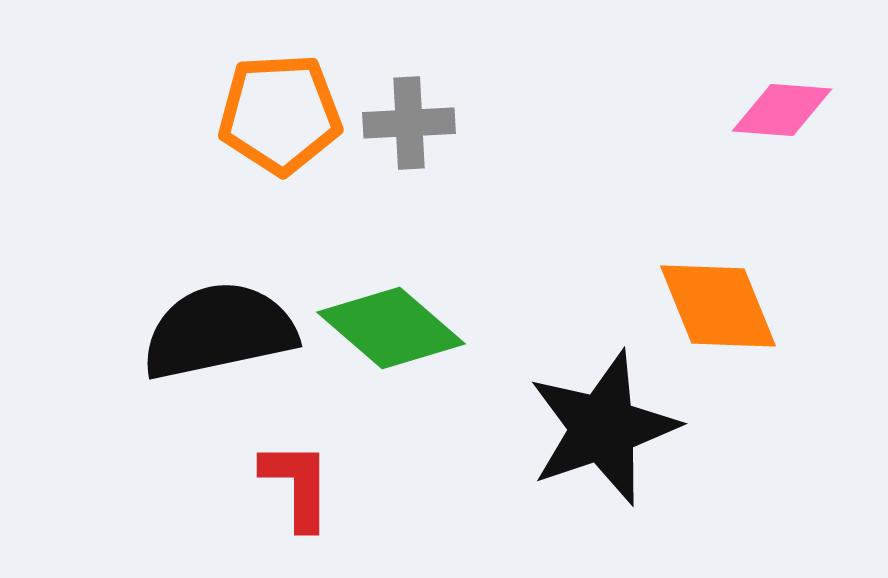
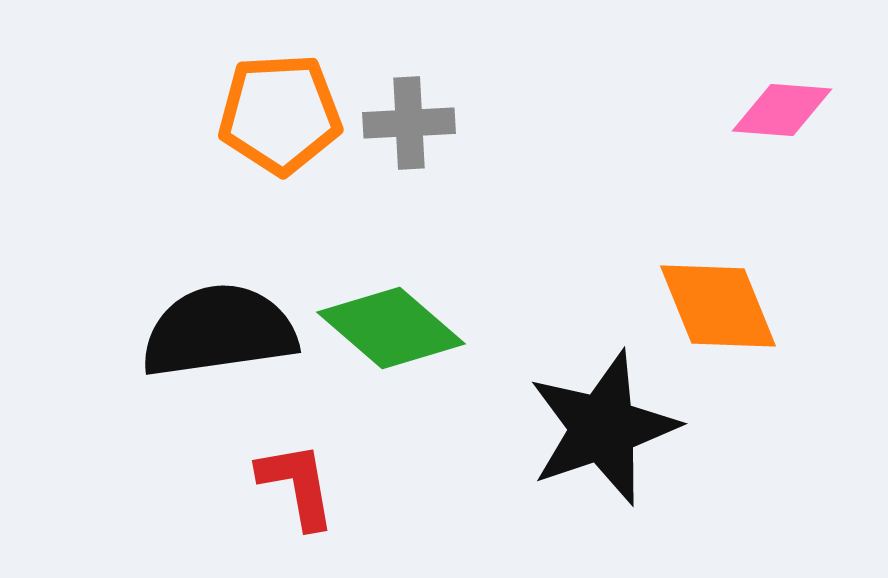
black semicircle: rotated 4 degrees clockwise
red L-shape: rotated 10 degrees counterclockwise
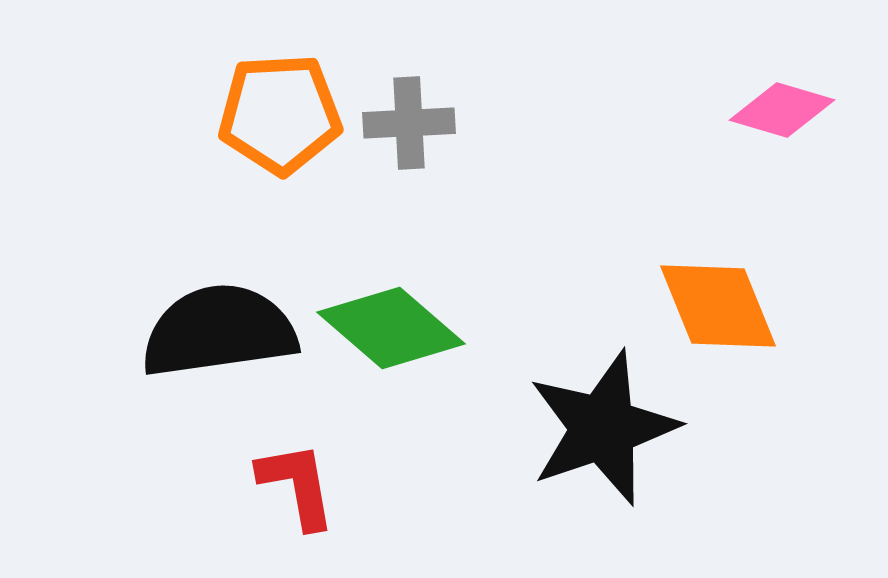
pink diamond: rotated 12 degrees clockwise
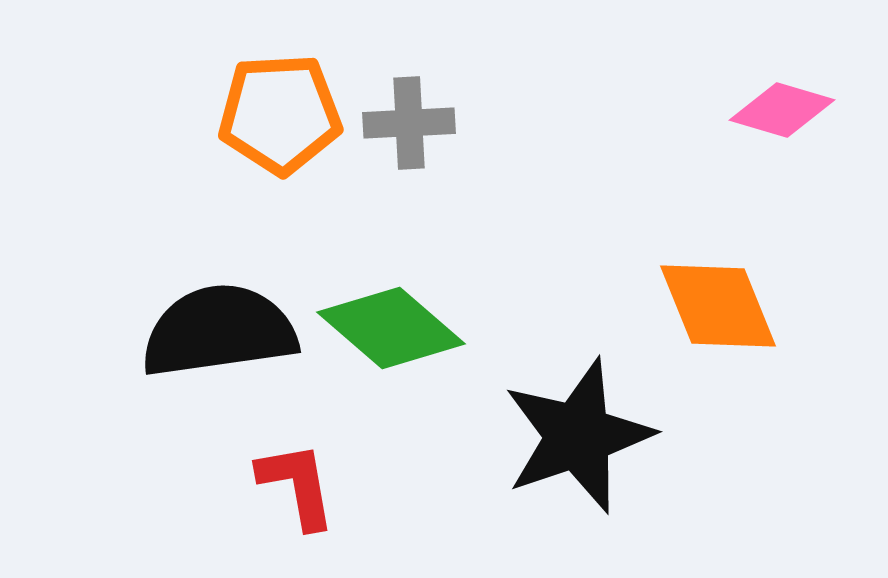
black star: moved 25 px left, 8 px down
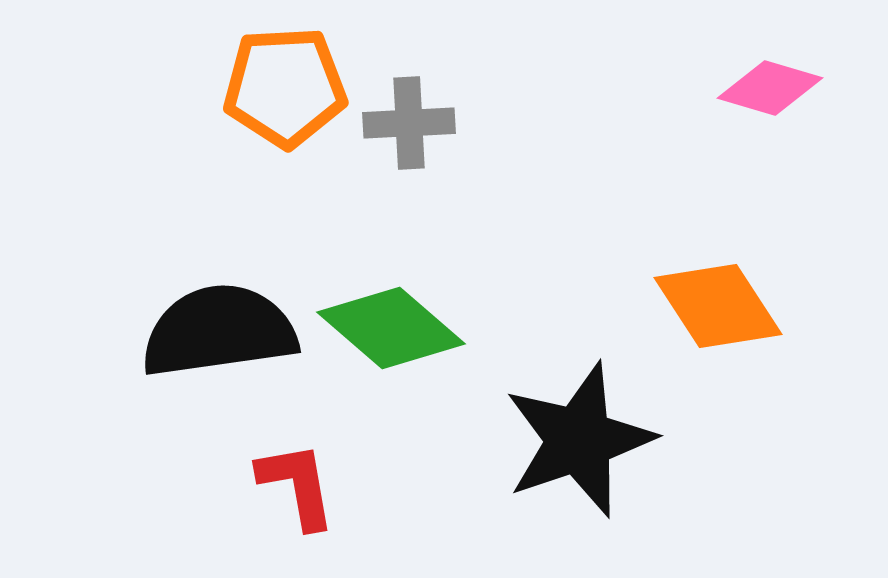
pink diamond: moved 12 px left, 22 px up
orange pentagon: moved 5 px right, 27 px up
orange diamond: rotated 11 degrees counterclockwise
black star: moved 1 px right, 4 px down
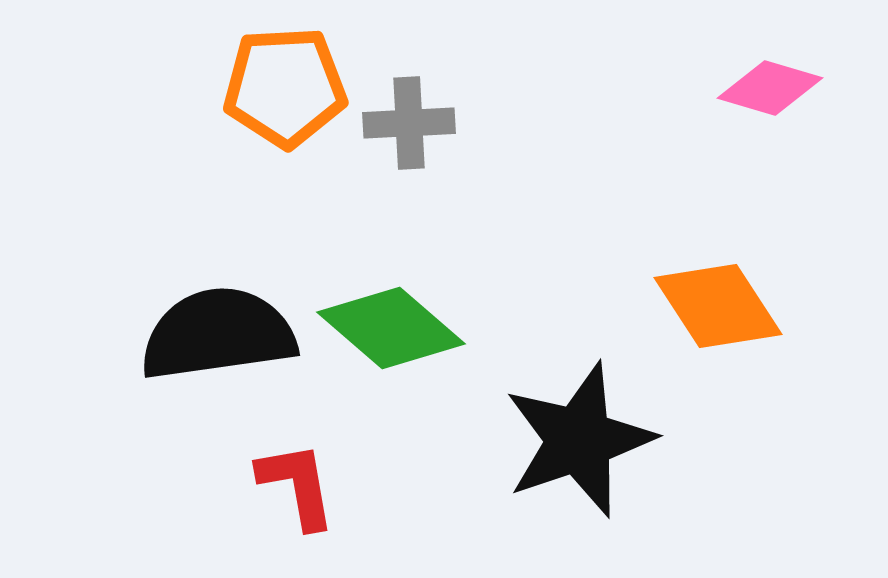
black semicircle: moved 1 px left, 3 px down
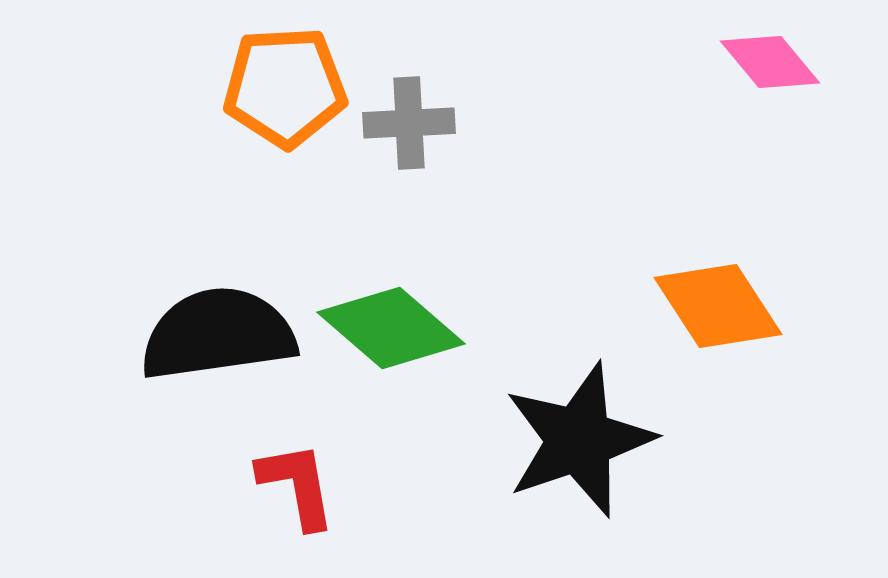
pink diamond: moved 26 px up; rotated 34 degrees clockwise
